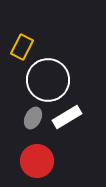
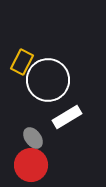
yellow rectangle: moved 15 px down
gray ellipse: moved 20 px down; rotated 65 degrees counterclockwise
red circle: moved 6 px left, 4 px down
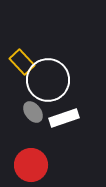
yellow rectangle: rotated 70 degrees counterclockwise
white rectangle: moved 3 px left, 1 px down; rotated 12 degrees clockwise
gray ellipse: moved 26 px up
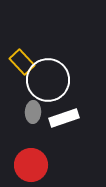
gray ellipse: rotated 40 degrees clockwise
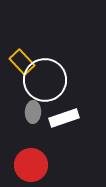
white circle: moved 3 px left
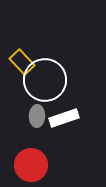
gray ellipse: moved 4 px right, 4 px down
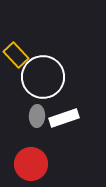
yellow rectangle: moved 6 px left, 7 px up
white circle: moved 2 px left, 3 px up
red circle: moved 1 px up
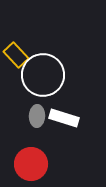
white circle: moved 2 px up
white rectangle: rotated 36 degrees clockwise
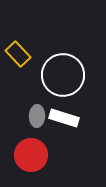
yellow rectangle: moved 2 px right, 1 px up
white circle: moved 20 px right
red circle: moved 9 px up
